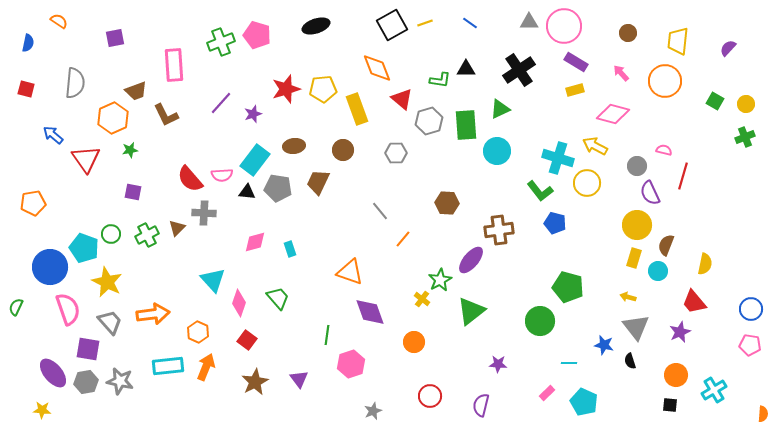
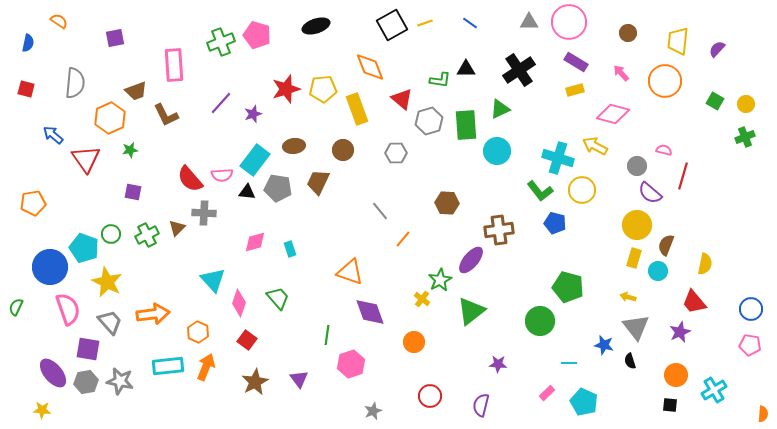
pink circle at (564, 26): moved 5 px right, 4 px up
purple semicircle at (728, 48): moved 11 px left, 1 px down
orange diamond at (377, 68): moved 7 px left, 1 px up
orange hexagon at (113, 118): moved 3 px left
yellow circle at (587, 183): moved 5 px left, 7 px down
purple semicircle at (650, 193): rotated 25 degrees counterclockwise
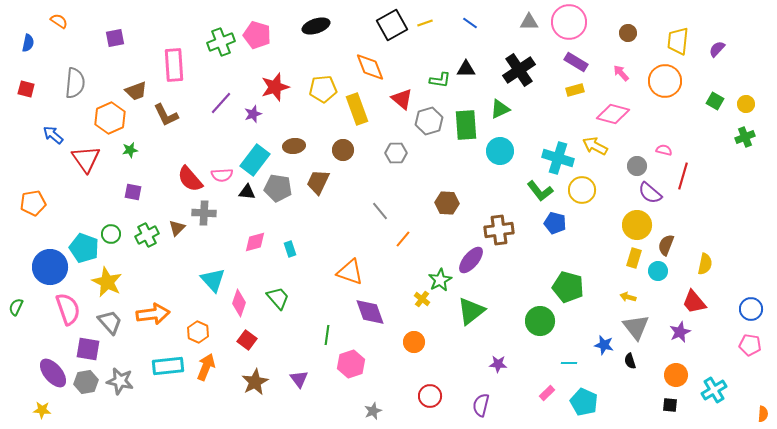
red star at (286, 89): moved 11 px left, 2 px up
cyan circle at (497, 151): moved 3 px right
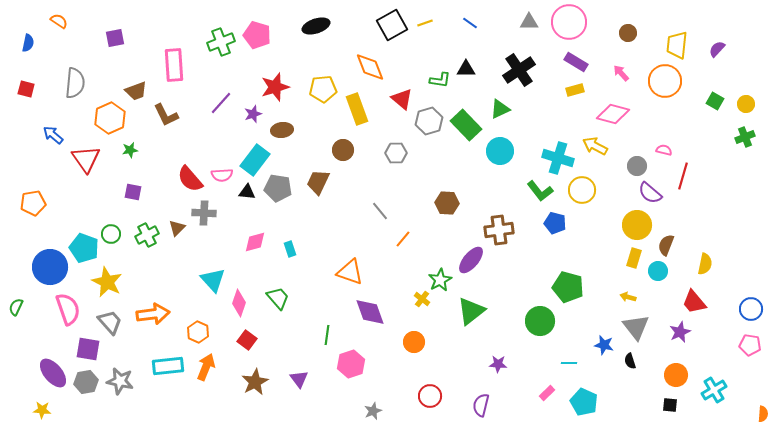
yellow trapezoid at (678, 41): moved 1 px left, 4 px down
green rectangle at (466, 125): rotated 40 degrees counterclockwise
brown ellipse at (294, 146): moved 12 px left, 16 px up
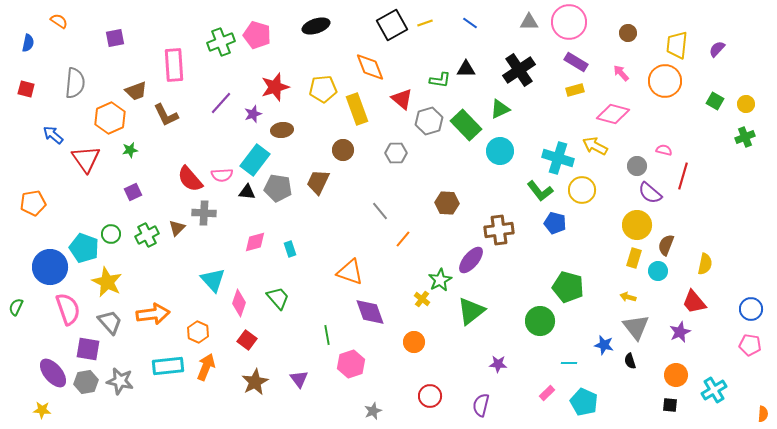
purple square at (133, 192): rotated 36 degrees counterclockwise
green line at (327, 335): rotated 18 degrees counterclockwise
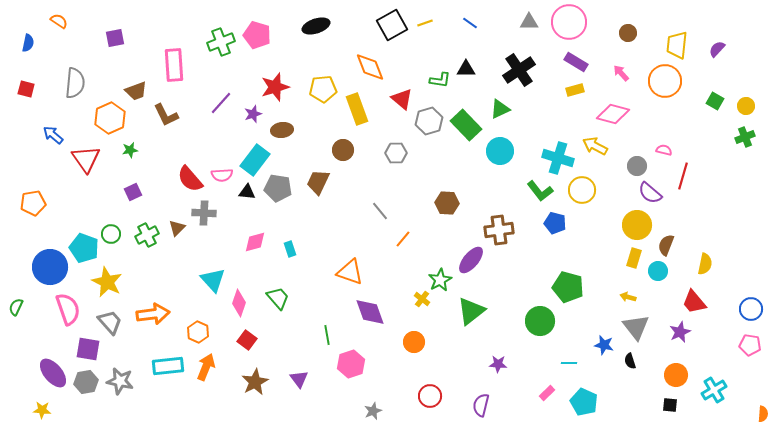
yellow circle at (746, 104): moved 2 px down
